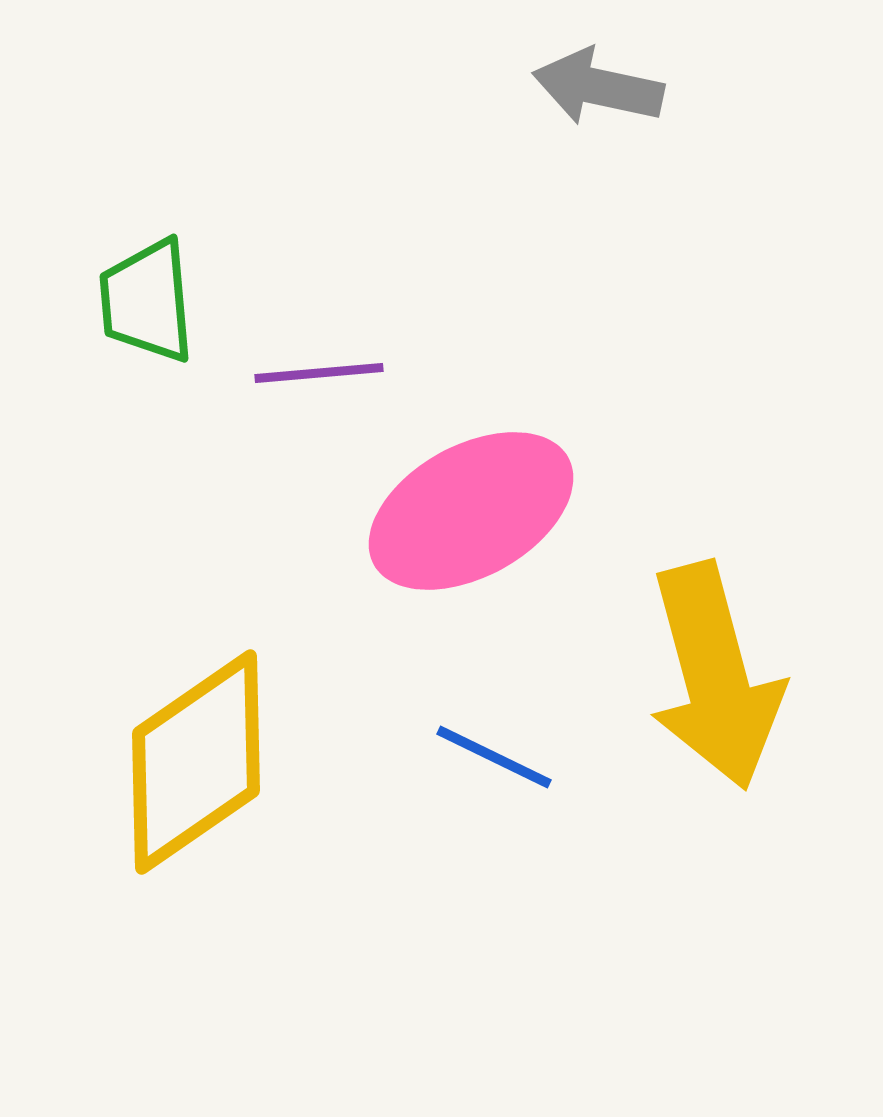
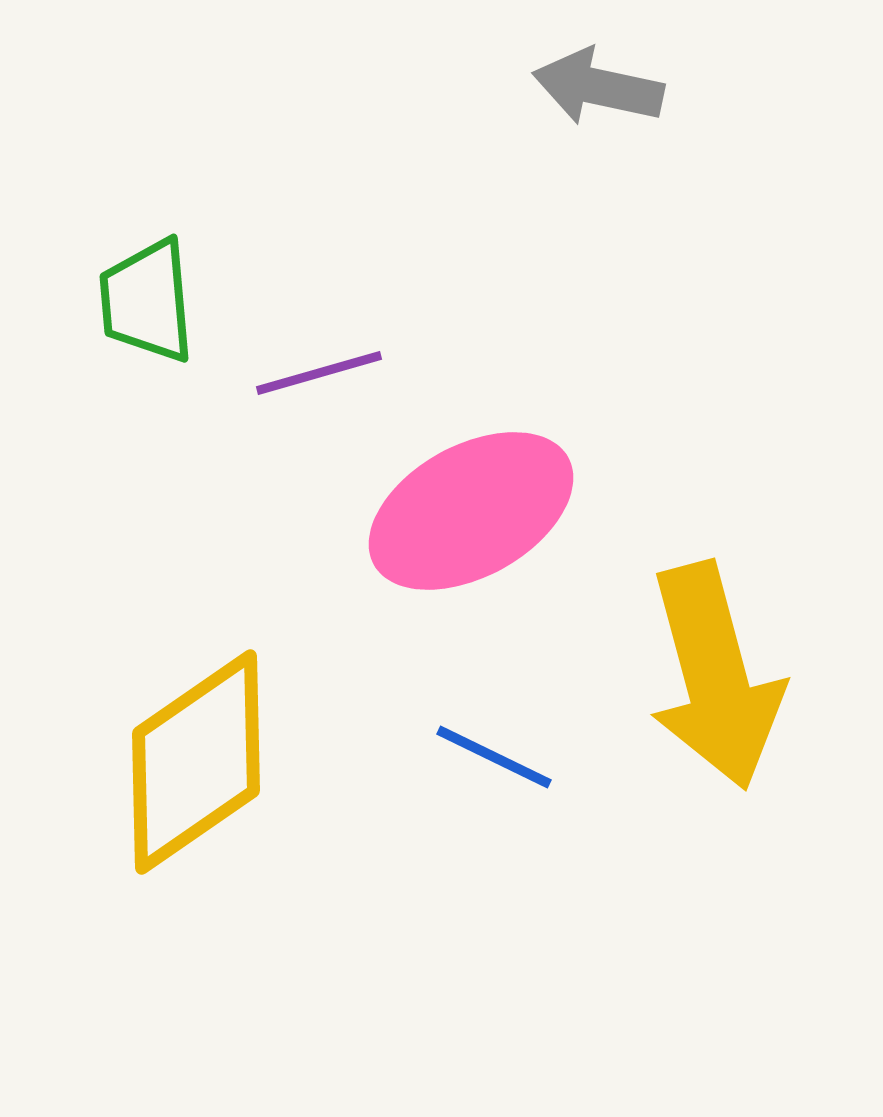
purple line: rotated 11 degrees counterclockwise
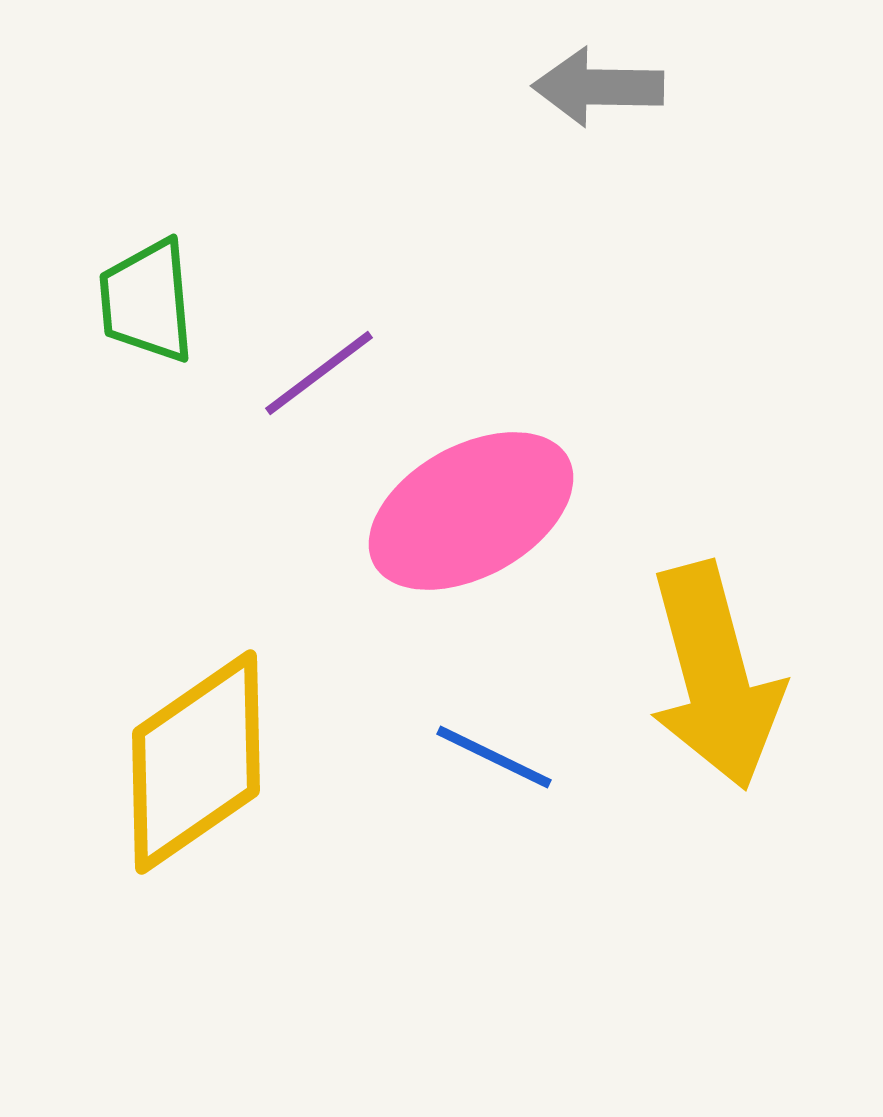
gray arrow: rotated 11 degrees counterclockwise
purple line: rotated 21 degrees counterclockwise
